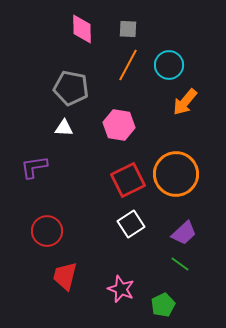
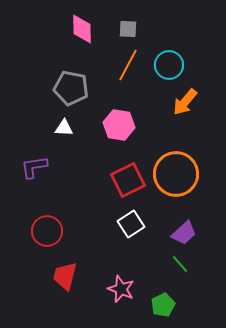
green line: rotated 12 degrees clockwise
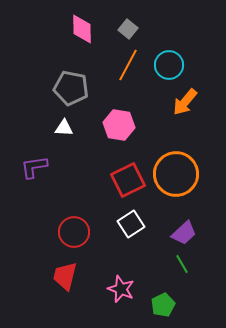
gray square: rotated 36 degrees clockwise
red circle: moved 27 px right, 1 px down
green line: moved 2 px right; rotated 12 degrees clockwise
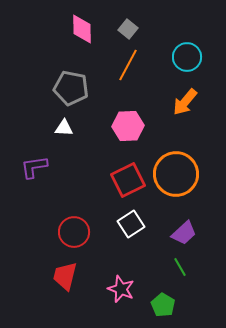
cyan circle: moved 18 px right, 8 px up
pink hexagon: moved 9 px right, 1 px down; rotated 12 degrees counterclockwise
green line: moved 2 px left, 3 px down
green pentagon: rotated 15 degrees counterclockwise
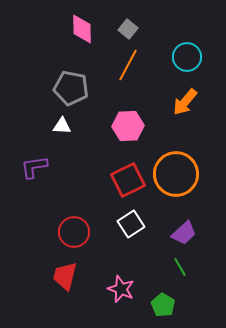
white triangle: moved 2 px left, 2 px up
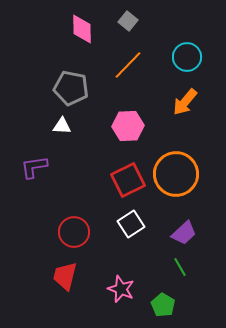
gray square: moved 8 px up
orange line: rotated 16 degrees clockwise
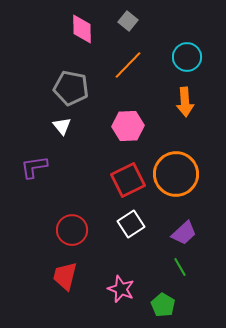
orange arrow: rotated 44 degrees counterclockwise
white triangle: rotated 48 degrees clockwise
red circle: moved 2 px left, 2 px up
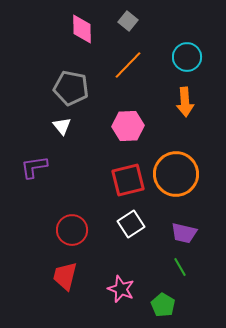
red square: rotated 12 degrees clockwise
purple trapezoid: rotated 56 degrees clockwise
